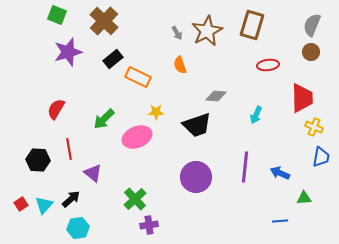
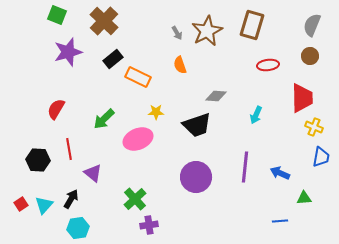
brown circle: moved 1 px left, 4 px down
pink ellipse: moved 1 px right, 2 px down
black arrow: rotated 18 degrees counterclockwise
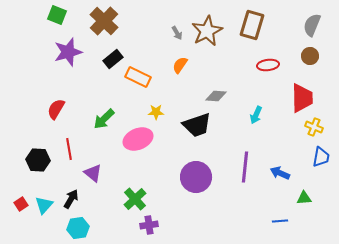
orange semicircle: rotated 54 degrees clockwise
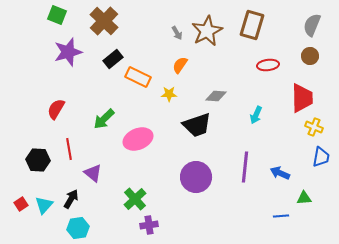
yellow star: moved 13 px right, 18 px up
blue line: moved 1 px right, 5 px up
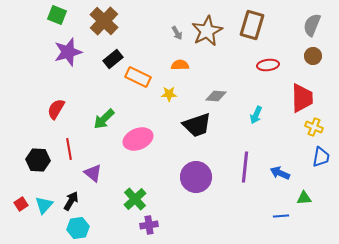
brown circle: moved 3 px right
orange semicircle: rotated 54 degrees clockwise
black arrow: moved 2 px down
